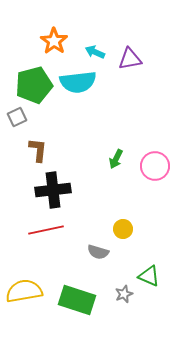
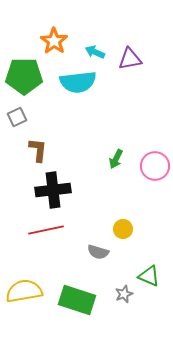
green pentagon: moved 10 px left, 9 px up; rotated 15 degrees clockwise
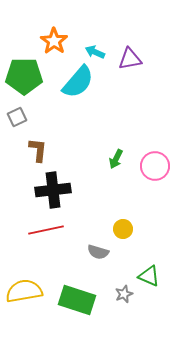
cyan semicircle: rotated 42 degrees counterclockwise
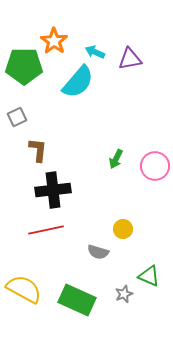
green pentagon: moved 10 px up
yellow semicircle: moved 2 px up; rotated 39 degrees clockwise
green rectangle: rotated 6 degrees clockwise
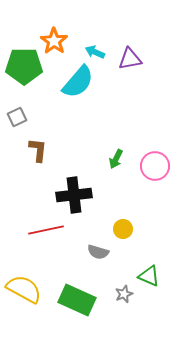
black cross: moved 21 px right, 5 px down
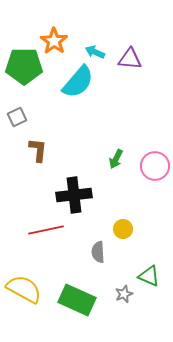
purple triangle: rotated 15 degrees clockwise
gray semicircle: rotated 70 degrees clockwise
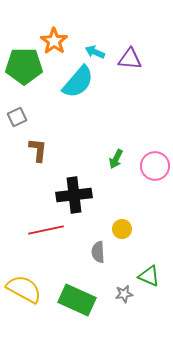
yellow circle: moved 1 px left
gray star: rotated 12 degrees clockwise
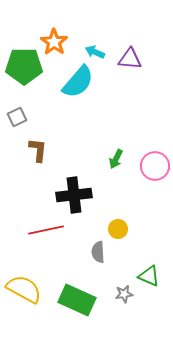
orange star: moved 1 px down
yellow circle: moved 4 px left
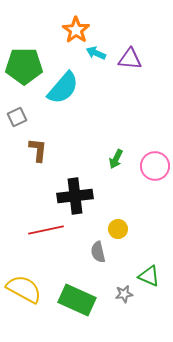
orange star: moved 22 px right, 12 px up
cyan arrow: moved 1 px right, 1 px down
cyan semicircle: moved 15 px left, 6 px down
black cross: moved 1 px right, 1 px down
gray semicircle: rotated 10 degrees counterclockwise
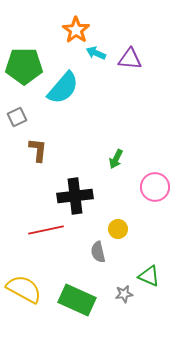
pink circle: moved 21 px down
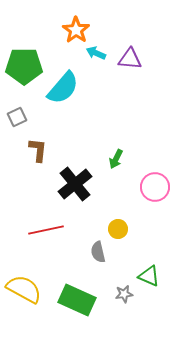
black cross: moved 12 px up; rotated 32 degrees counterclockwise
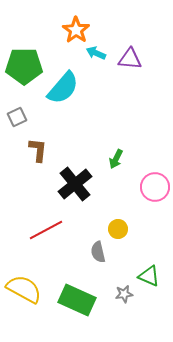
red line: rotated 16 degrees counterclockwise
